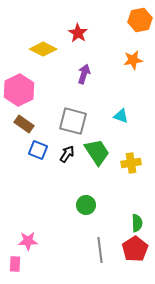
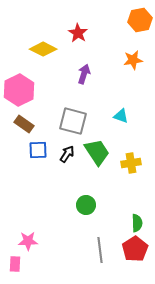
blue square: rotated 24 degrees counterclockwise
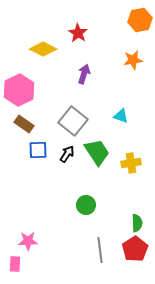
gray square: rotated 24 degrees clockwise
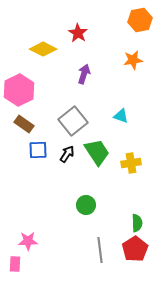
gray square: rotated 12 degrees clockwise
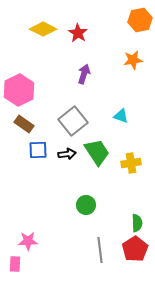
yellow diamond: moved 20 px up
black arrow: rotated 48 degrees clockwise
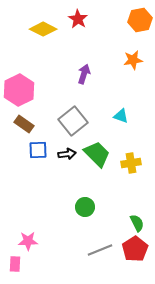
red star: moved 14 px up
green trapezoid: moved 2 px down; rotated 12 degrees counterclockwise
green circle: moved 1 px left, 2 px down
green semicircle: rotated 24 degrees counterclockwise
gray line: rotated 75 degrees clockwise
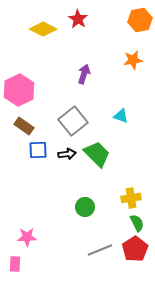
brown rectangle: moved 2 px down
yellow cross: moved 35 px down
pink star: moved 1 px left, 4 px up
